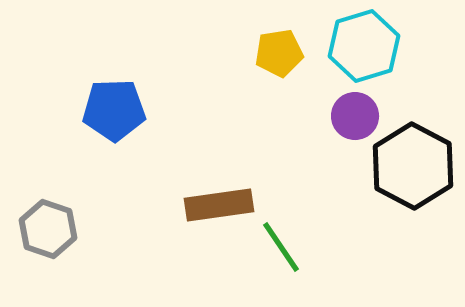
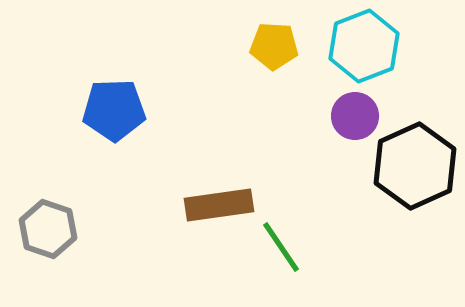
cyan hexagon: rotated 4 degrees counterclockwise
yellow pentagon: moved 5 px left, 7 px up; rotated 12 degrees clockwise
black hexagon: moved 2 px right; rotated 8 degrees clockwise
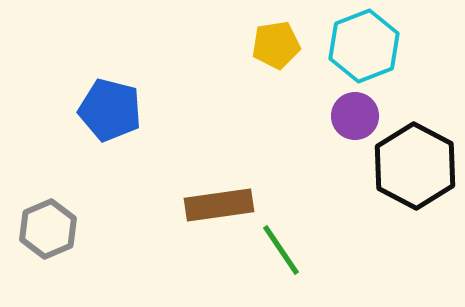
yellow pentagon: moved 2 px right, 1 px up; rotated 12 degrees counterclockwise
blue pentagon: moved 4 px left; rotated 16 degrees clockwise
black hexagon: rotated 8 degrees counterclockwise
gray hexagon: rotated 18 degrees clockwise
green line: moved 3 px down
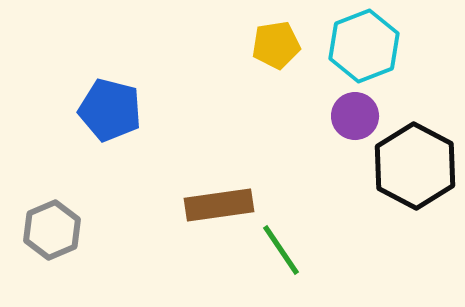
gray hexagon: moved 4 px right, 1 px down
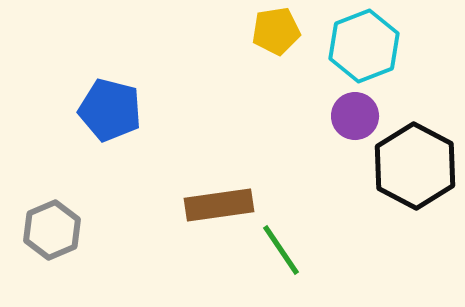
yellow pentagon: moved 14 px up
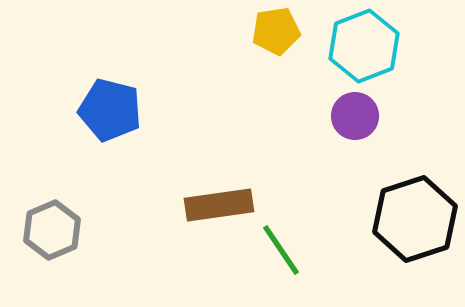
black hexagon: moved 53 px down; rotated 14 degrees clockwise
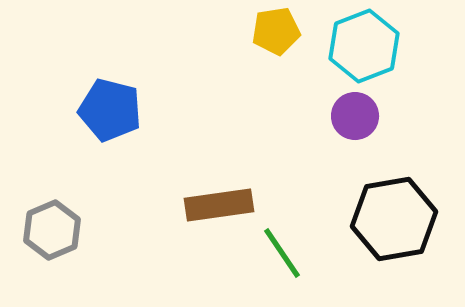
black hexagon: moved 21 px left; rotated 8 degrees clockwise
green line: moved 1 px right, 3 px down
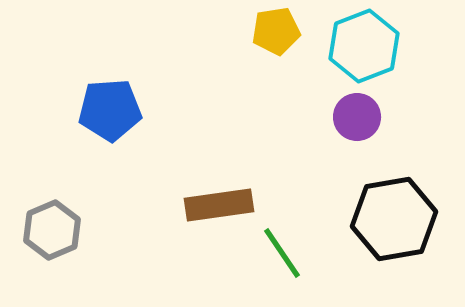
blue pentagon: rotated 18 degrees counterclockwise
purple circle: moved 2 px right, 1 px down
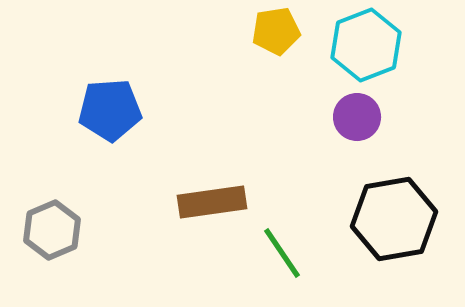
cyan hexagon: moved 2 px right, 1 px up
brown rectangle: moved 7 px left, 3 px up
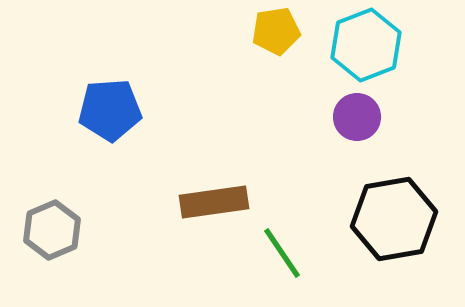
brown rectangle: moved 2 px right
